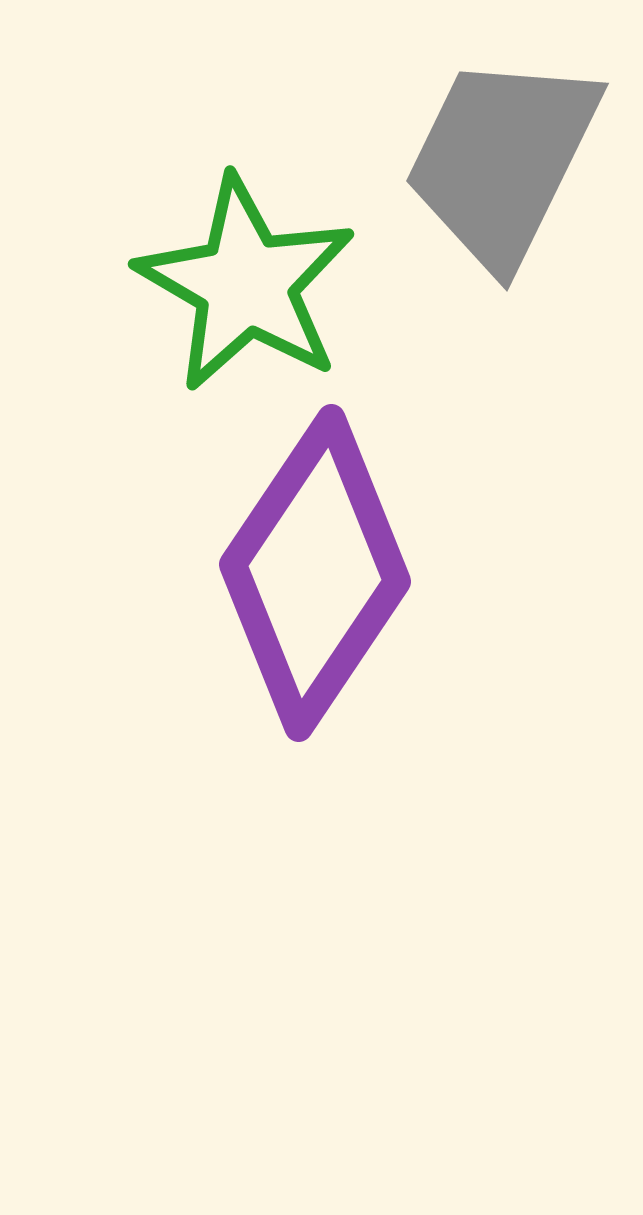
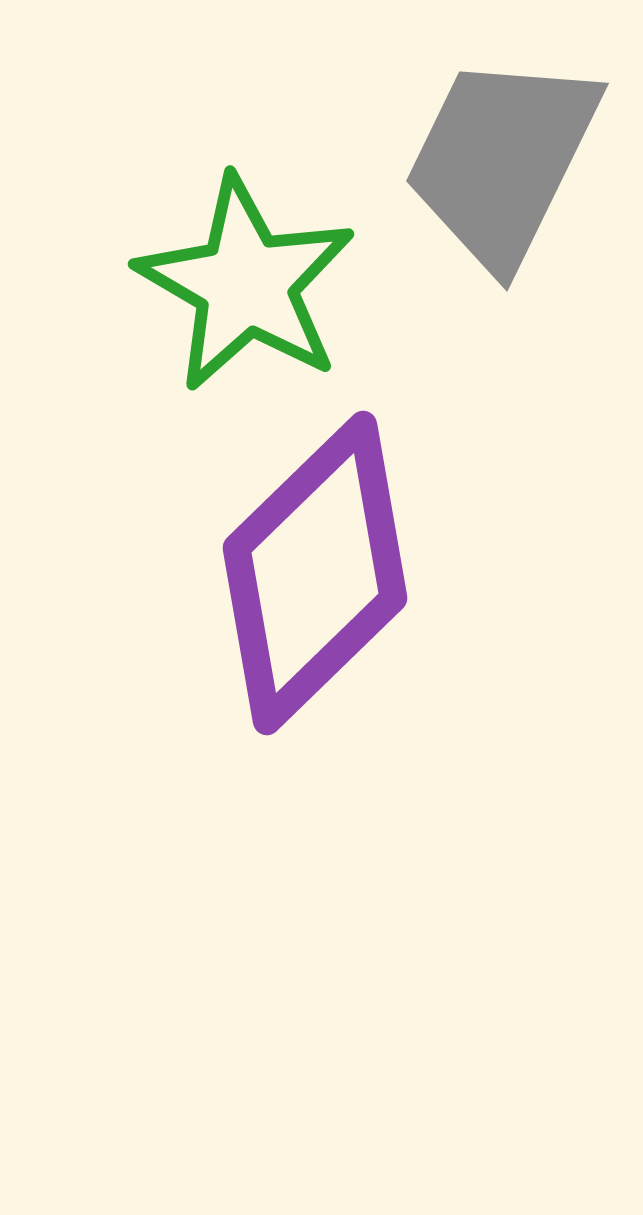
purple diamond: rotated 12 degrees clockwise
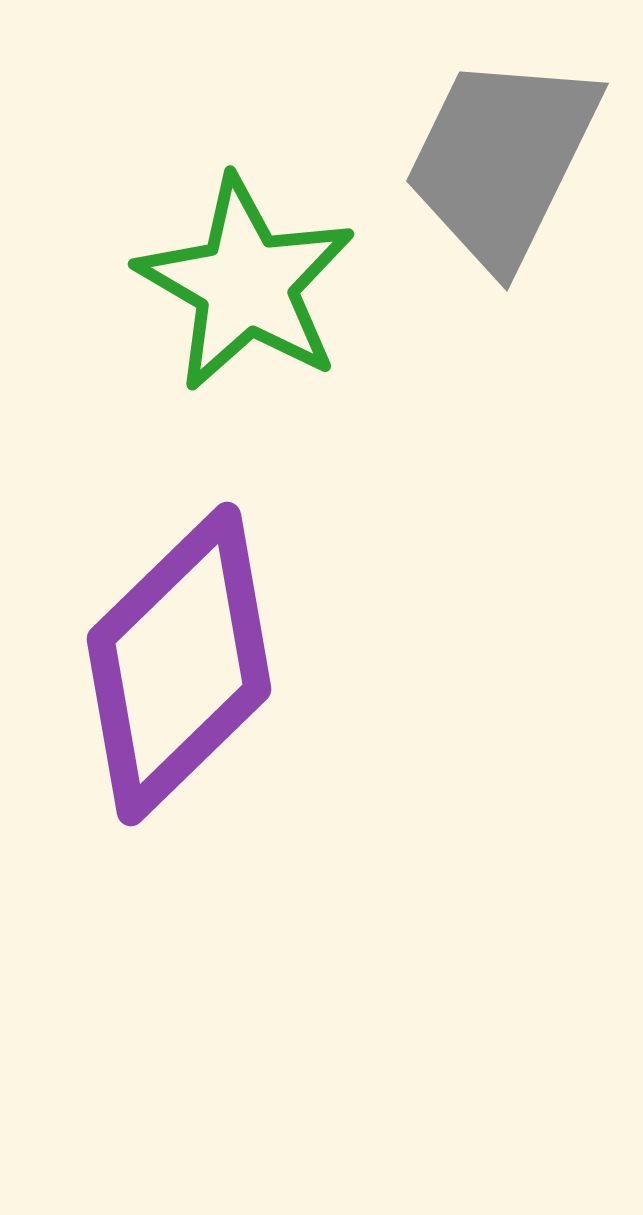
purple diamond: moved 136 px left, 91 px down
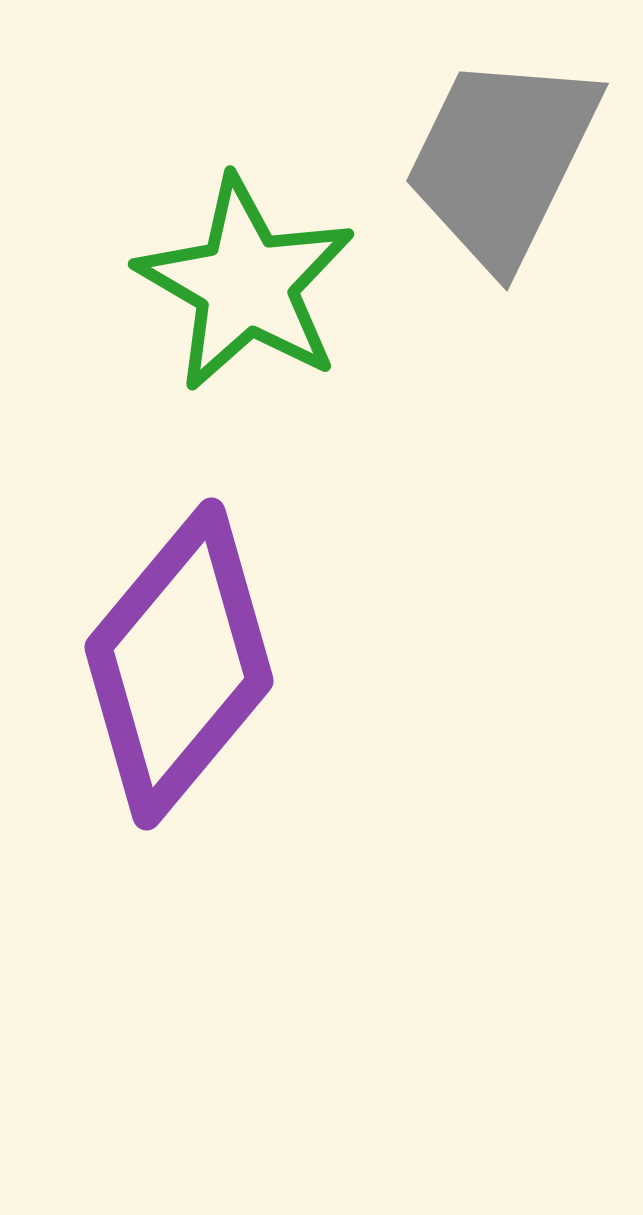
purple diamond: rotated 6 degrees counterclockwise
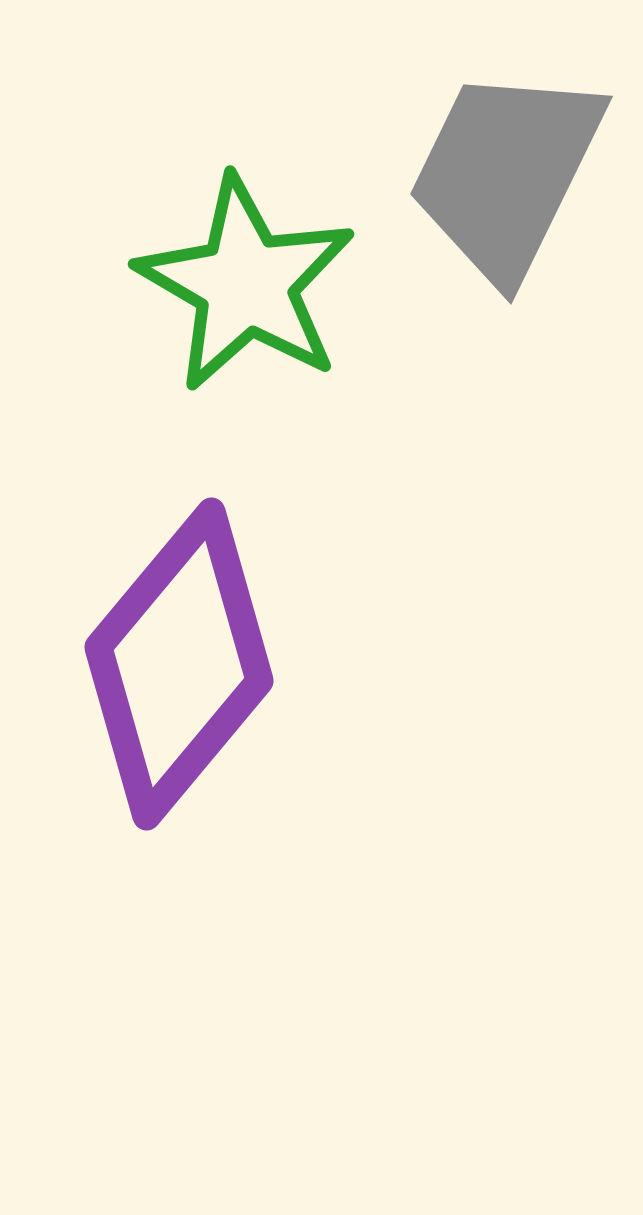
gray trapezoid: moved 4 px right, 13 px down
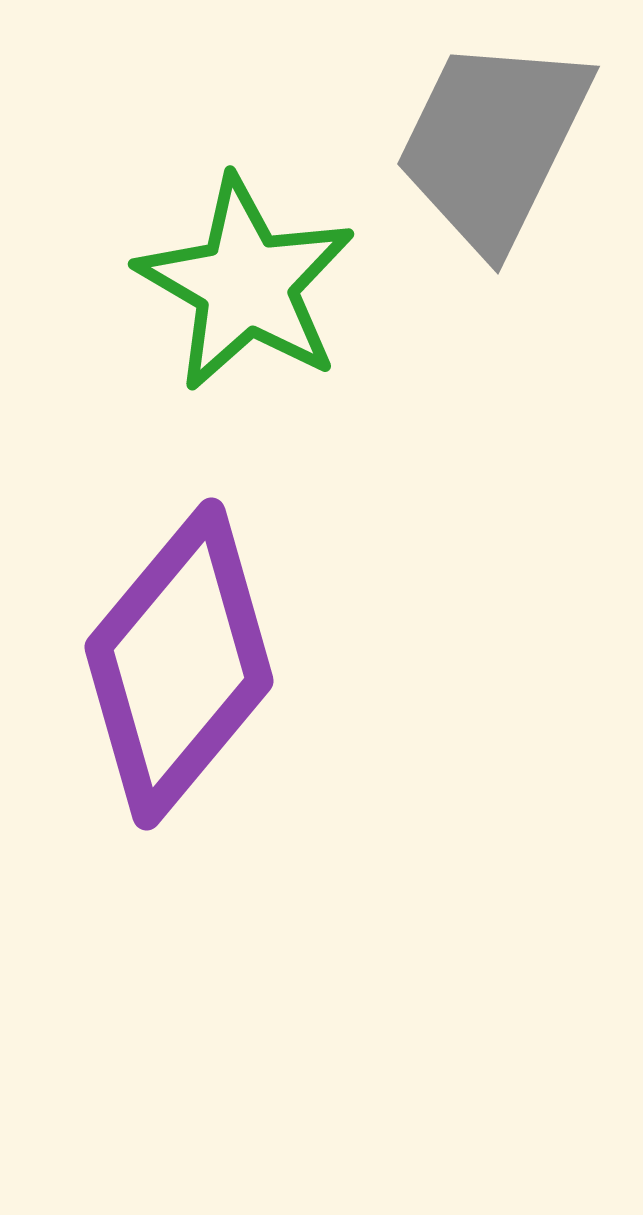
gray trapezoid: moved 13 px left, 30 px up
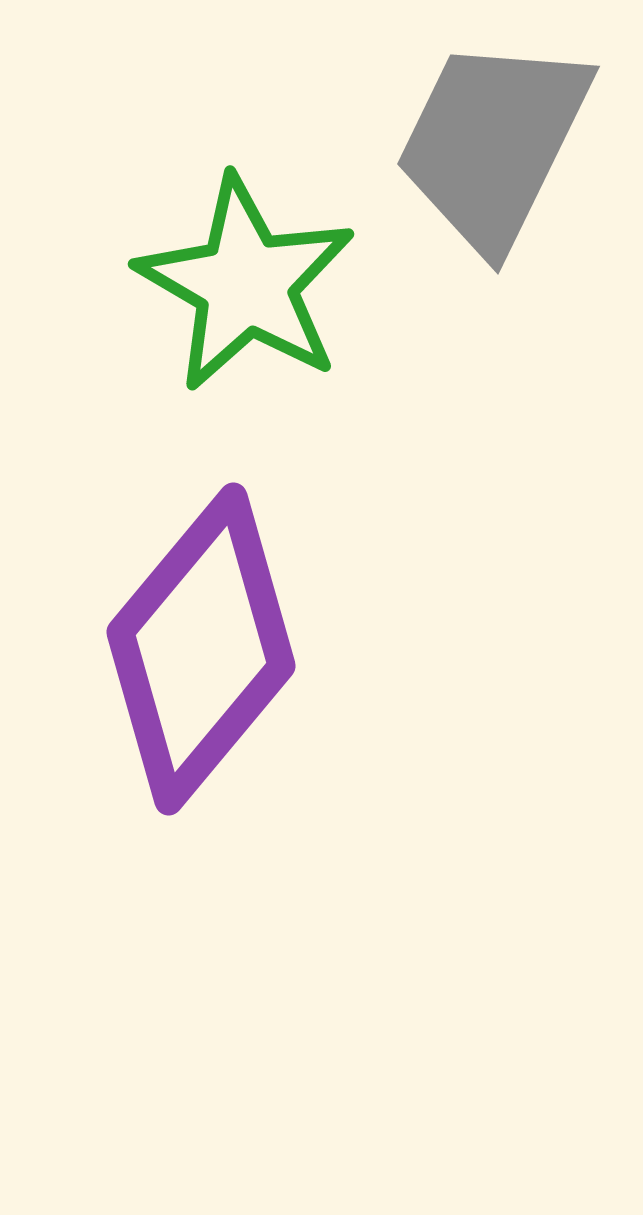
purple diamond: moved 22 px right, 15 px up
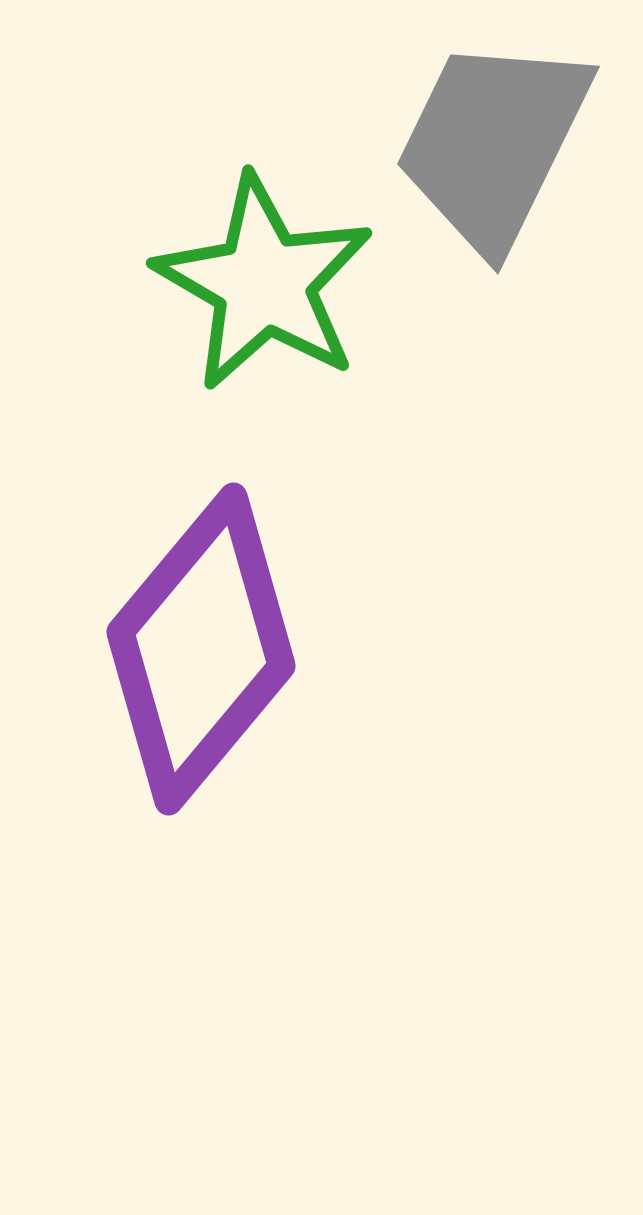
green star: moved 18 px right, 1 px up
